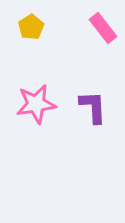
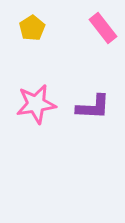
yellow pentagon: moved 1 px right, 1 px down
purple L-shape: rotated 96 degrees clockwise
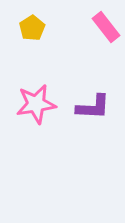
pink rectangle: moved 3 px right, 1 px up
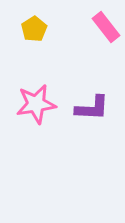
yellow pentagon: moved 2 px right, 1 px down
purple L-shape: moved 1 px left, 1 px down
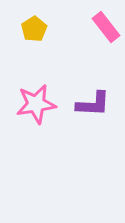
purple L-shape: moved 1 px right, 4 px up
